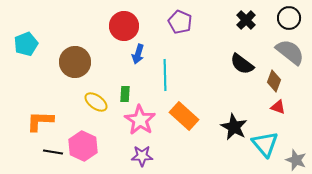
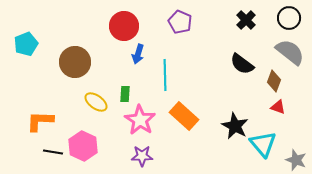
black star: moved 1 px right, 1 px up
cyan triangle: moved 2 px left
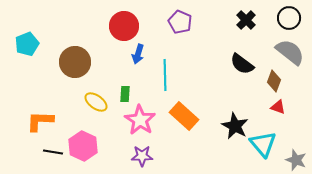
cyan pentagon: moved 1 px right
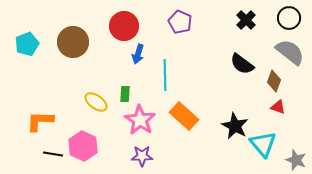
brown circle: moved 2 px left, 20 px up
black line: moved 2 px down
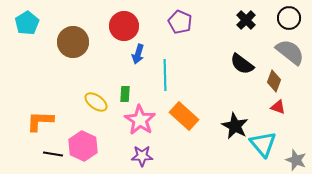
cyan pentagon: moved 21 px up; rotated 10 degrees counterclockwise
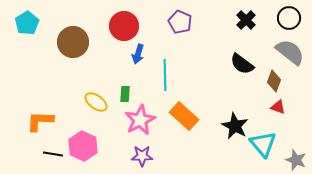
pink star: rotated 12 degrees clockwise
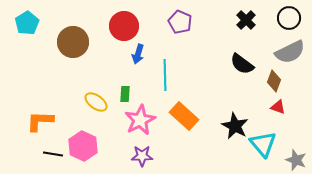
gray semicircle: rotated 116 degrees clockwise
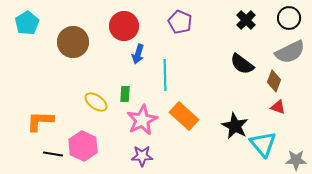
pink star: moved 2 px right
gray star: rotated 20 degrees counterclockwise
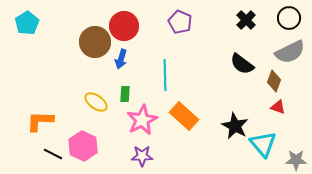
brown circle: moved 22 px right
blue arrow: moved 17 px left, 5 px down
black line: rotated 18 degrees clockwise
